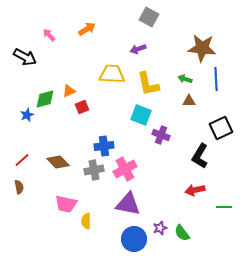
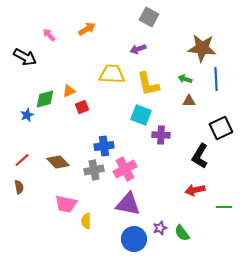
purple cross: rotated 18 degrees counterclockwise
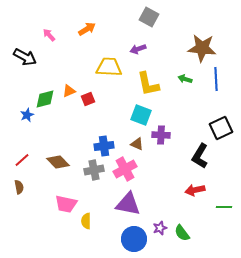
yellow trapezoid: moved 3 px left, 7 px up
brown triangle: moved 52 px left, 43 px down; rotated 24 degrees clockwise
red square: moved 6 px right, 8 px up
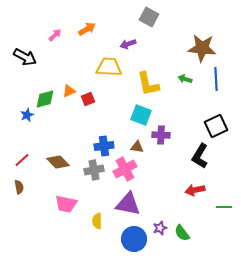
pink arrow: moved 6 px right; rotated 88 degrees clockwise
purple arrow: moved 10 px left, 5 px up
black square: moved 5 px left, 2 px up
brown triangle: moved 3 px down; rotated 16 degrees counterclockwise
yellow semicircle: moved 11 px right
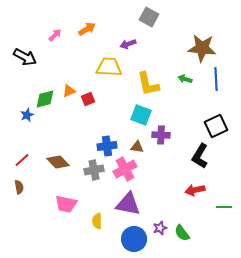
blue cross: moved 3 px right
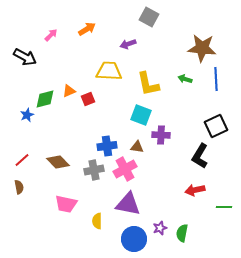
pink arrow: moved 4 px left
yellow trapezoid: moved 4 px down
green semicircle: rotated 48 degrees clockwise
